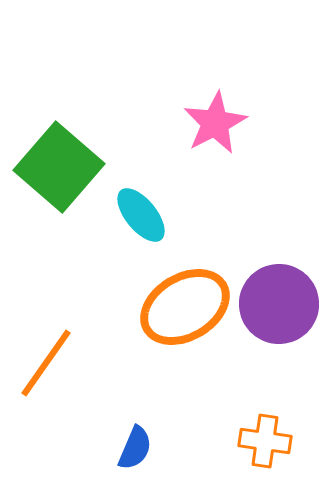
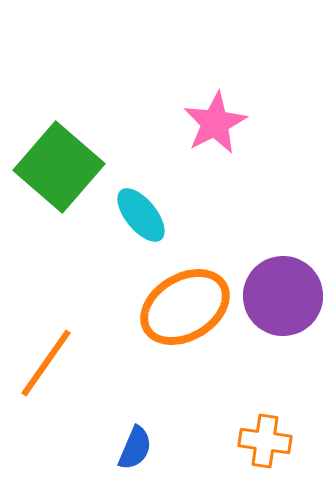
purple circle: moved 4 px right, 8 px up
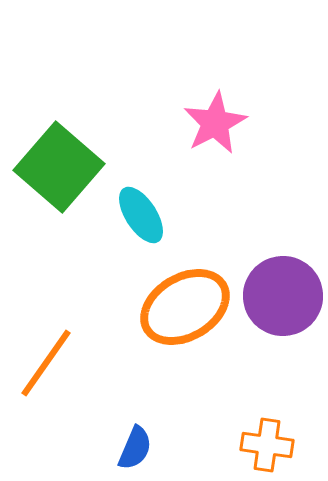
cyan ellipse: rotated 6 degrees clockwise
orange cross: moved 2 px right, 4 px down
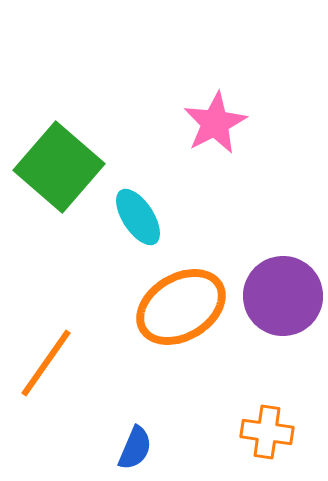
cyan ellipse: moved 3 px left, 2 px down
orange ellipse: moved 4 px left
orange cross: moved 13 px up
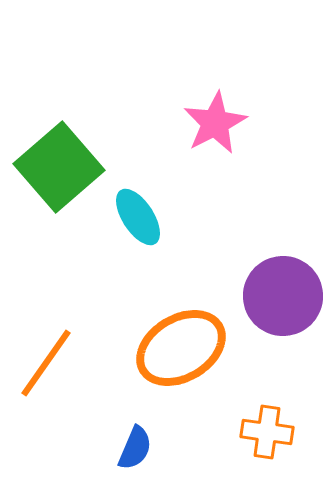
green square: rotated 8 degrees clockwise
orange ellipse: moved 41 px down
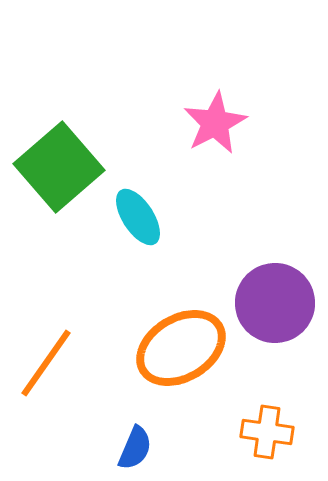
purple circle: moved 8 px left, 7 px down
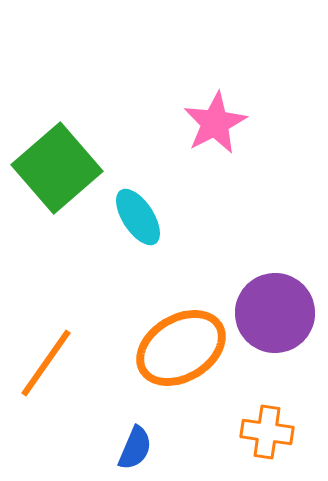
green square: moved 2 px left, 1 px down
purple circle: moved 10 px down
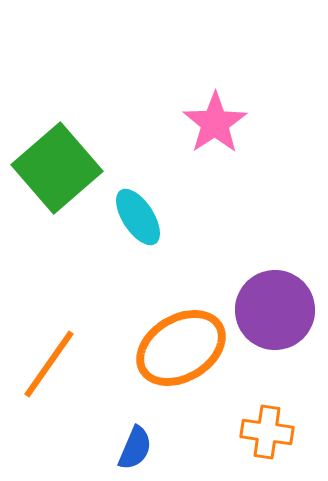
pink star: rotated 6 degrees counterclockwise
purple circle: moved 3 px up
orange line: moved 3 px right, 1 px down
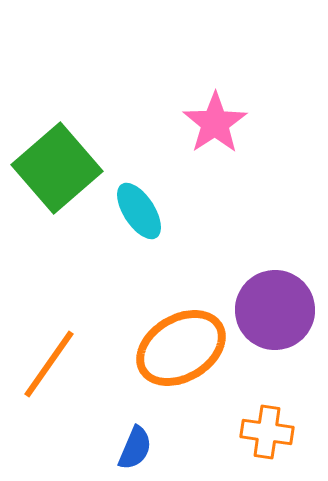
cyan ellipse: moved 1 px right, 6 px up
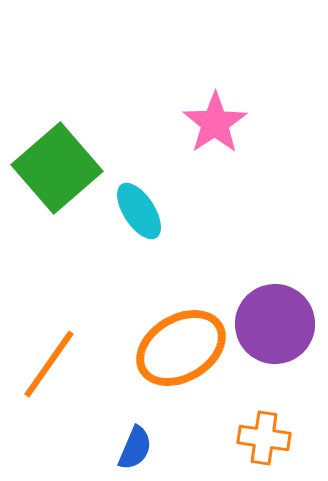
purple circle: moved 14 px down
orange cross: moved 3 px left, 6 px down
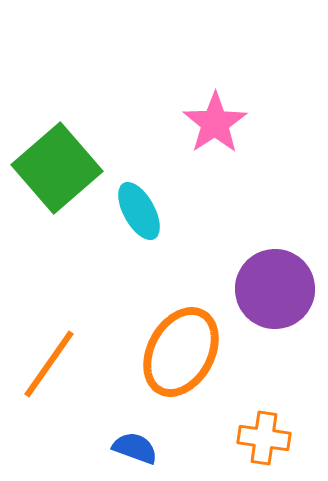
cyan ellipse: rotated 4 degrees clockwise
purple circle: moved 35 px up
orange ellipse: moved 4 px down; rotated 30 degrees counterclockwise
blue semicircle: rotated 93 degrees counterclockwise
